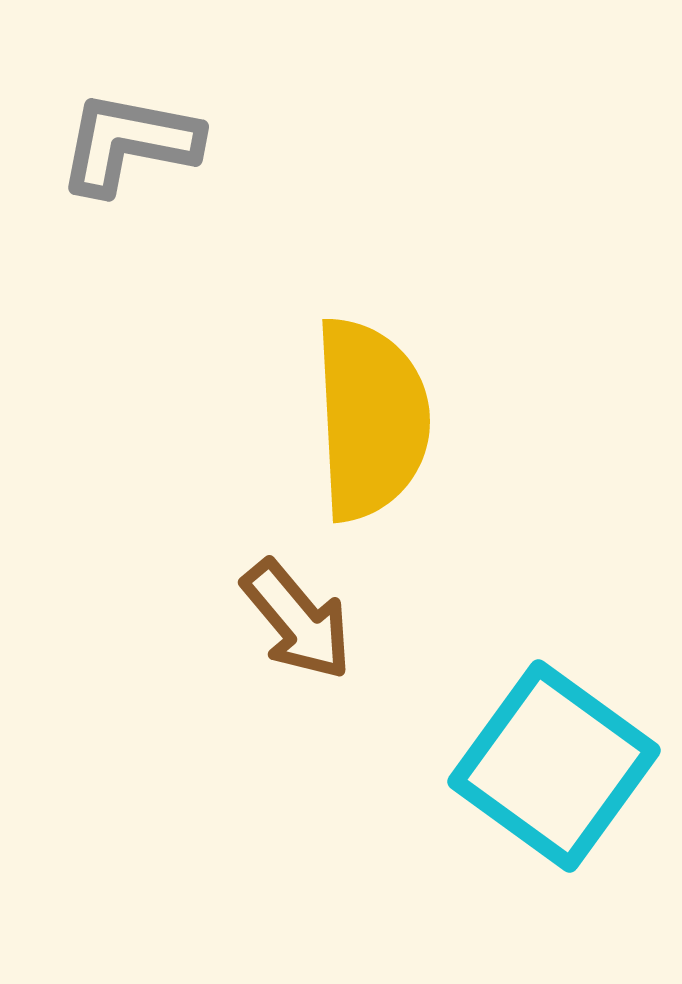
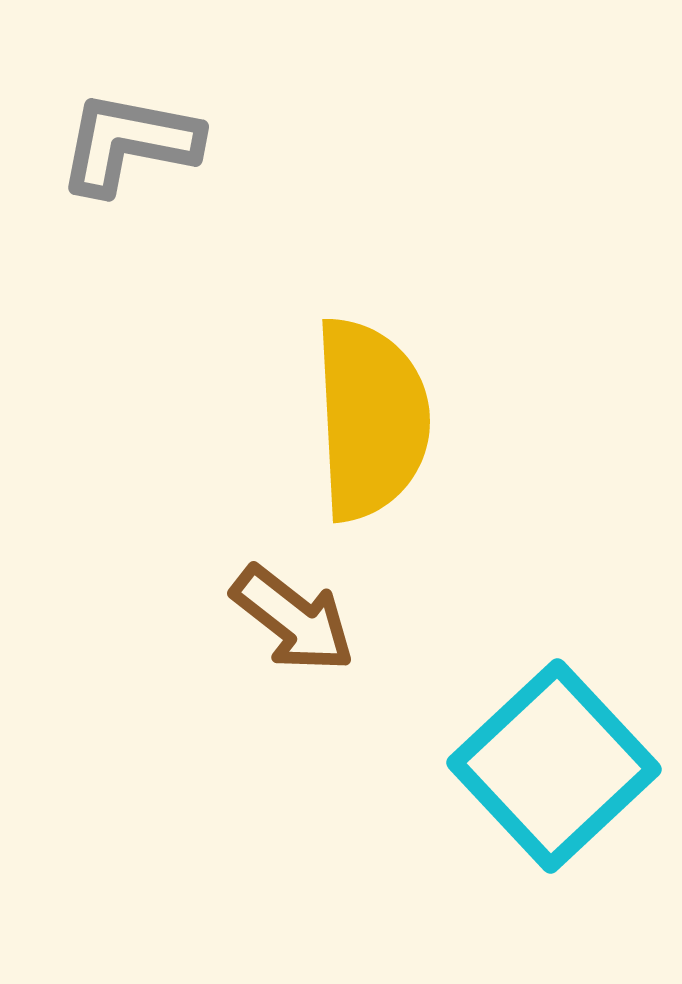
brown arrow: moved 4 px left, 1 px up; rotated 12 degrees counterclockwise
cyan square: rotated 11 degrees clockwise
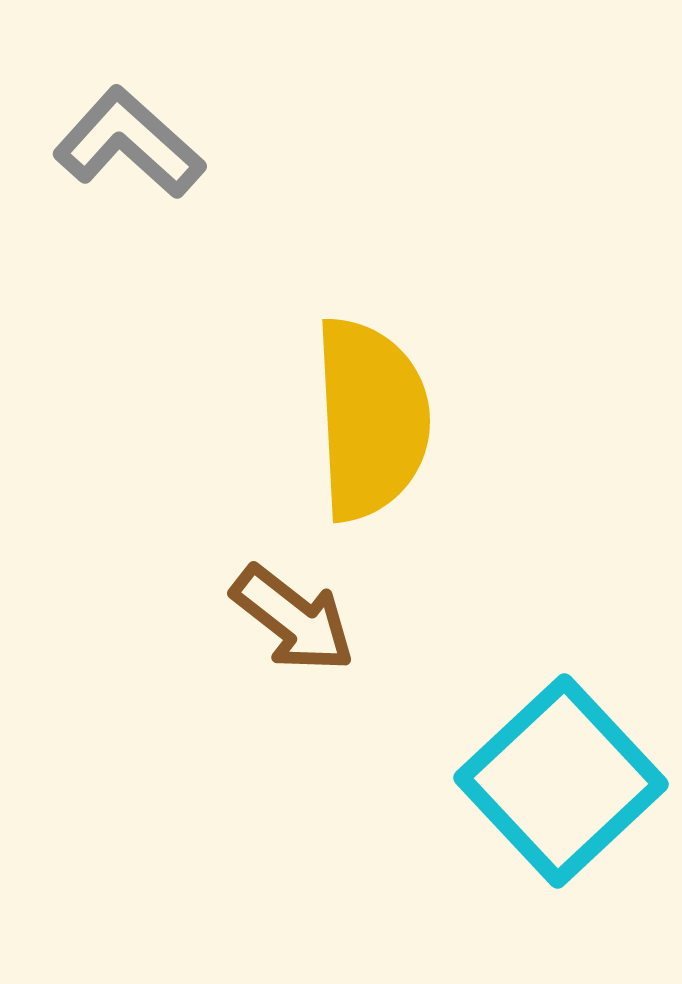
gray L-shape: rotated 31 degrees clockwise
cyan square: moved 7 px right, 15 px down
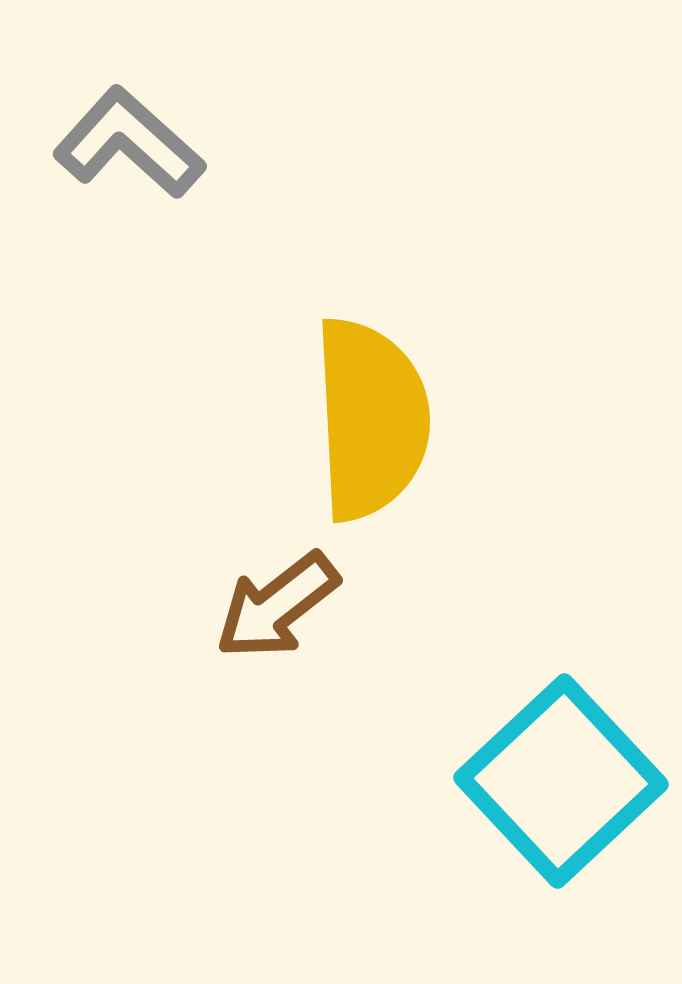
brown arrow: moved 16 px left, 13 px up; rotated 104 degrees clockwise
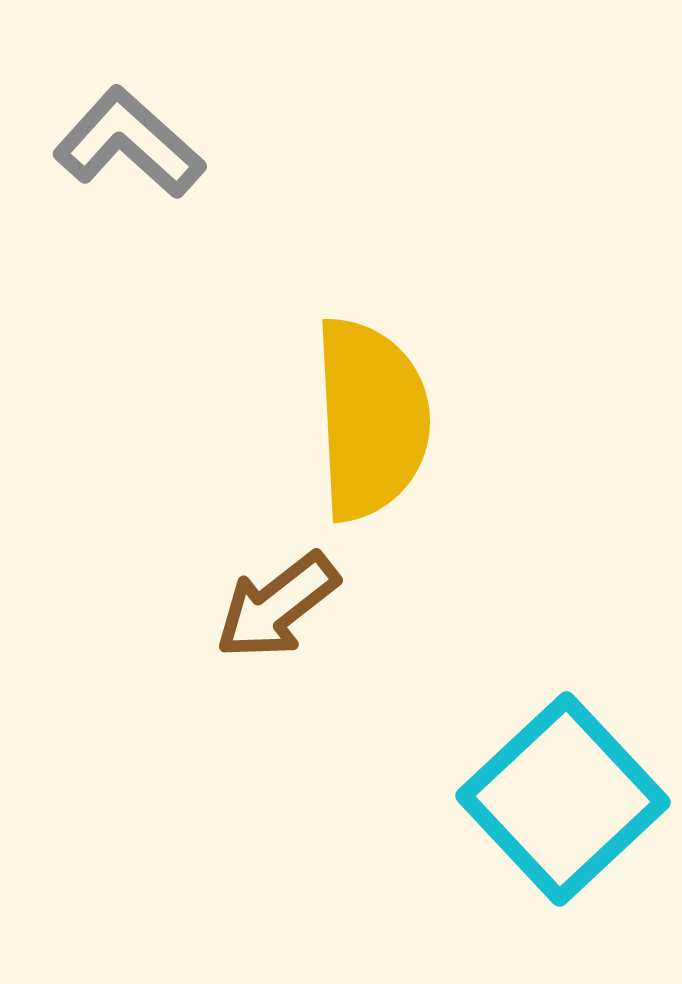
cyan square: moved 2 px right, 18 px down
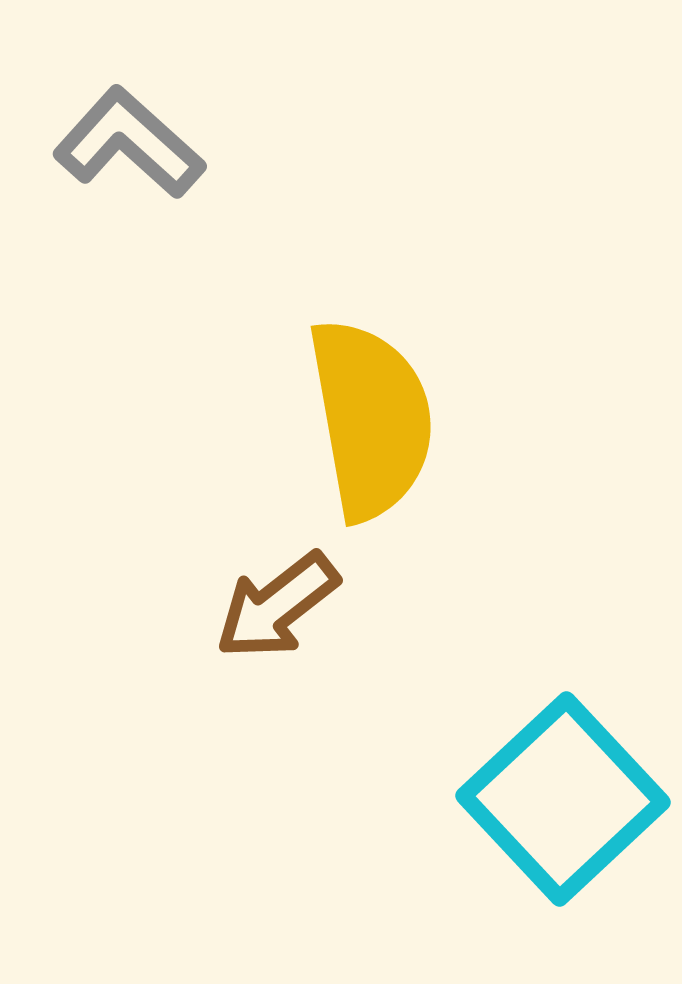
yellow semicircle: rotated 7 degrees counterclockwise
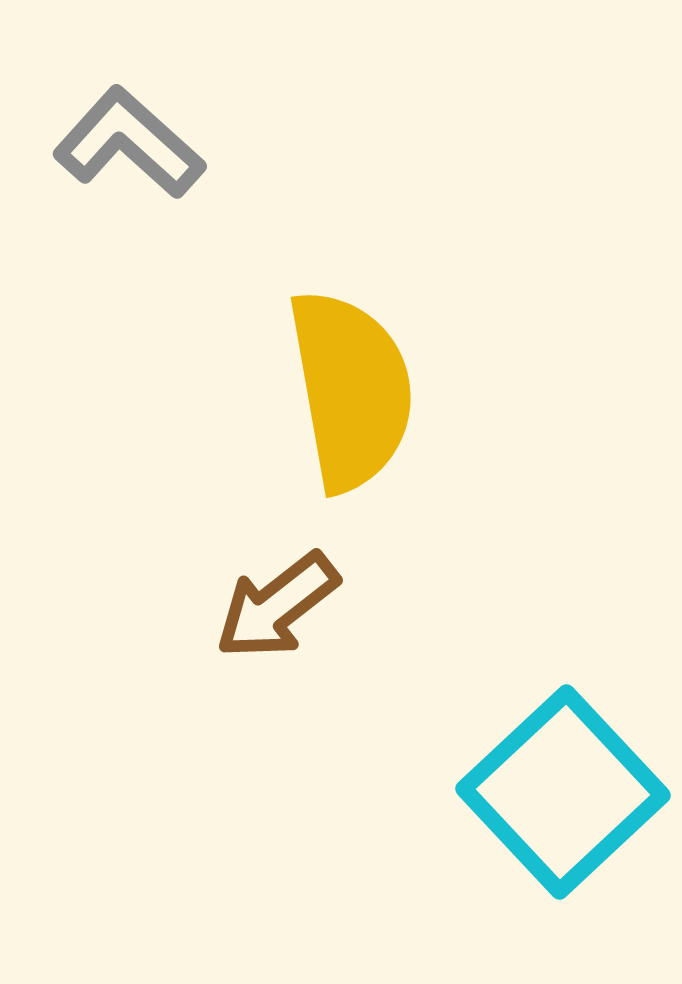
yellow semicircle: moved 20 px left, 29 px up
cyan square: moved 7 px up
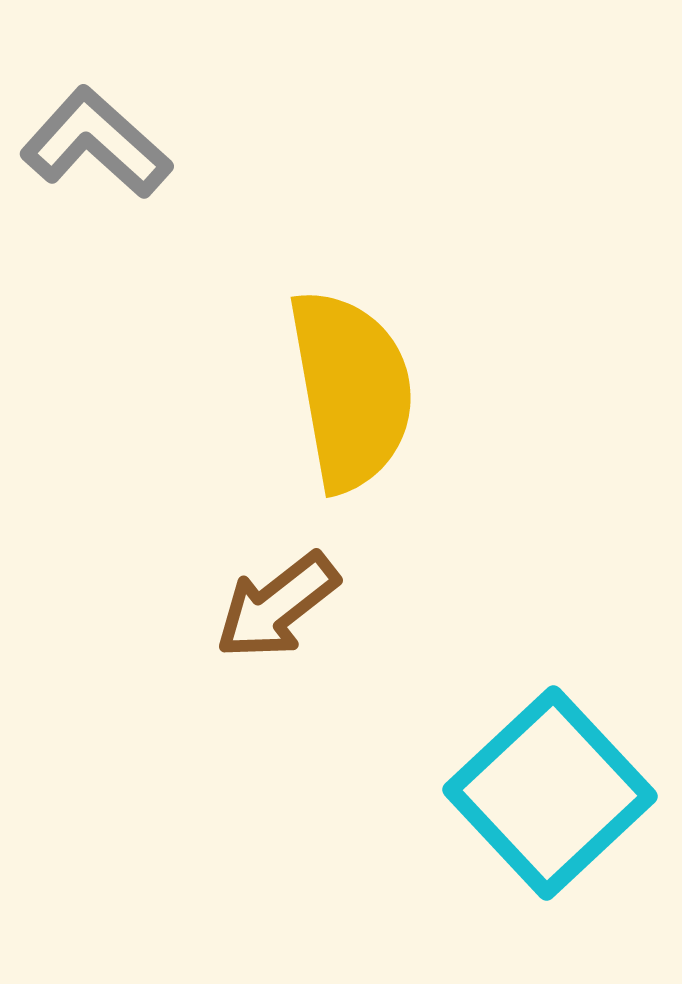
gray L-shape: moved 33 px left
cyan square: moved 13 px left, 1 px down
